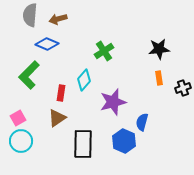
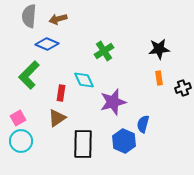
gray semicircle: moved 1 px left, 1 px down
cyan diamond: rotated 65 degrees counterclockwise
blue semicircle: moved 1 px right, 2 px down
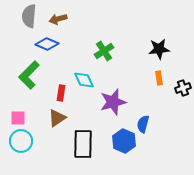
pink square: rotated 28 degrees clockwise
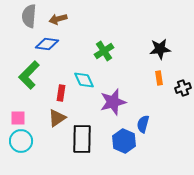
blue diamond: rotated 15 degrees counterclockwise
black star: moved 1 px right
black rectangle: moved 1 px left, 5 px up
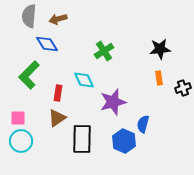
blue diamond: rotated 50 degrees clockwise
red rectangle: moved 3 px left
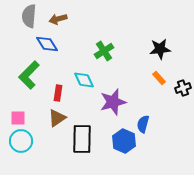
orange rectangle: rotated 32 degrees counterclockwise
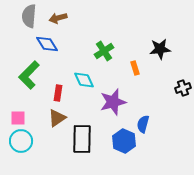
brown arrow: moved 1 px up
orange rectangle: moved 24 px left, 10 px up; rotated 24 degrees clockwise
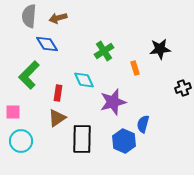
pink square: moved 5 px left, 6 px up
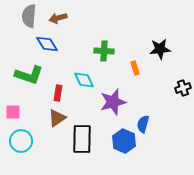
green cross: rotated 36 degrees clockwise
green L-shape: rotated 116 degrees counterclockwise
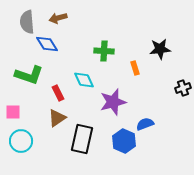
gray semicircle: moved 2 px left, 6 px down; rotated 10 degrees counterclockwise
red rectangle: rotated 35 degrees counterclockwise
blue semicircle: moved 2 px right; rotated 54 degrees clockwise
black rectangle: rotated 12 degrees clockwise
